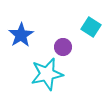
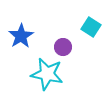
blue star: moved 1 px down
cyan star: rotated 24 degrees clockwise
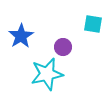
cyan square: moved 2 px right, 3 px up; rotated 24 degrees counterclockwise
cyan star: rotated 24 degrees counterclockwise
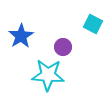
cyan square: rotated 18 degrees clockwise
cyan star: moved 1 px right, 1 px down; rotated 16 degrees clockwise
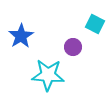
cyan square: moved 2 px right
purple circle: moved 10 px right
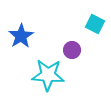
purple circle: moved 1 px left, 3 px down
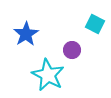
blue star: moved 5 px right, 2 px up
cyan star: rotated 24 degrees clockwise
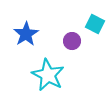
purple circle: moved 9 px up
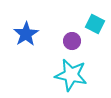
cyan star: moved 23 px right; rotated 16 degrees counterclockwise
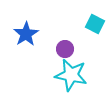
purple circle: moved 7 px left, 8 px down
